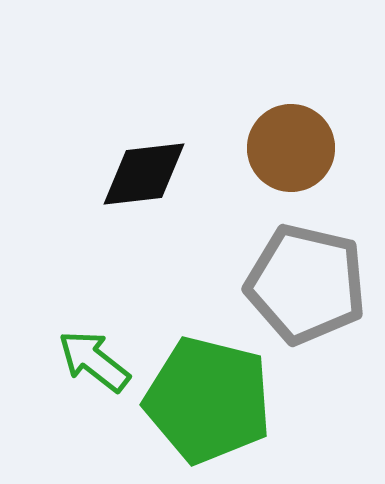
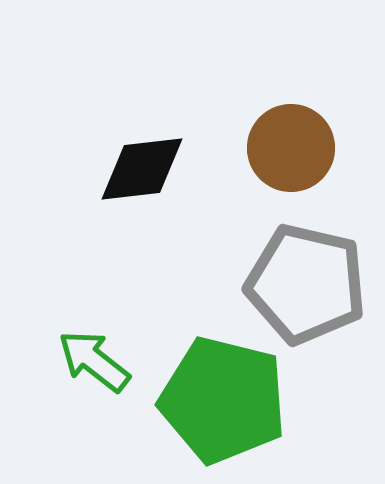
black diamond: moved 2 px left, 5 px up
green pentagon: moved 15 px right
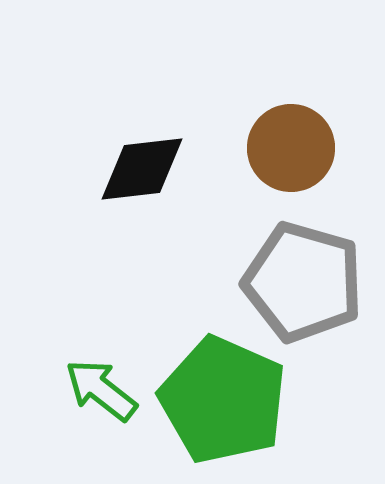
gray pentagon: moved 3 px left, 2 px up; rotated 3 degrees clockwise
green arrow: moved 7 px right, 29 px down
green pentagon: rotated 10 degrees clockwise
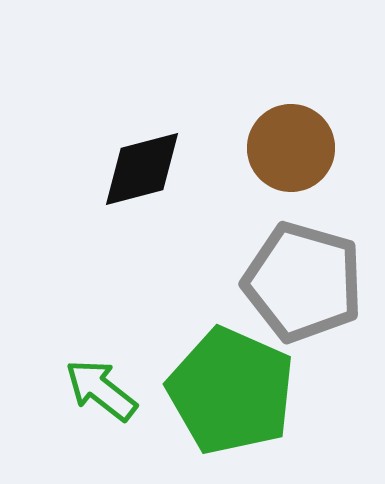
black diamond: rotated 8 degrees counterclockwise
green pentagon: moved 8 px right, 9 px up
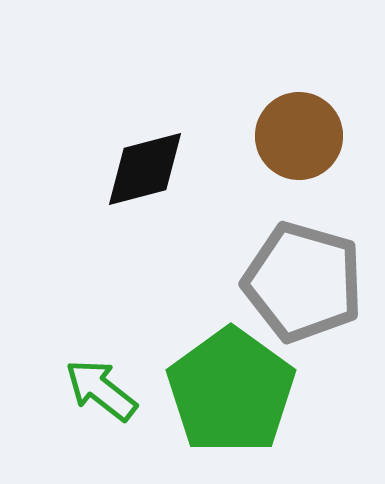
brown circle: moved 8 px right, 12 px up
black diamond: moved 3 px right
green pentagon: rotated 12 degrees clockwise
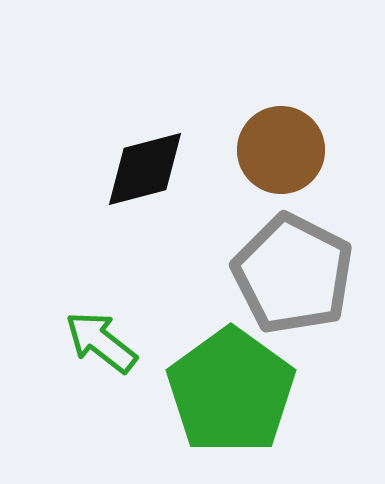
brown circle: moved 18 px left, 14 px down
gray pentagon: moved 10 px left, 8 px up; rotated 11 degrees clockwise
green arrow: moved 48 px up
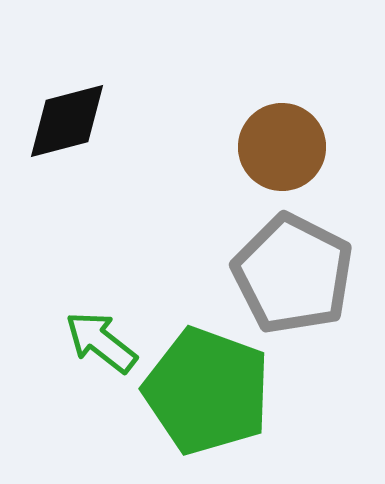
brown circle: moved 1 px right, 3 px up
black diamond: moved 78 px left, 48 px up
green pentagon: moved 24 px left; rotated 16 degrees counterclockwise
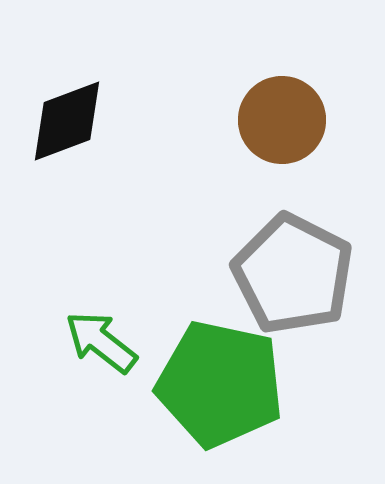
black diamond: rotated 6 degrees counterclockwise
brown circle: moved 27 px up
green pentagon: moved 13 px right, 7 px up; rotated 8 degrees counterclockwise
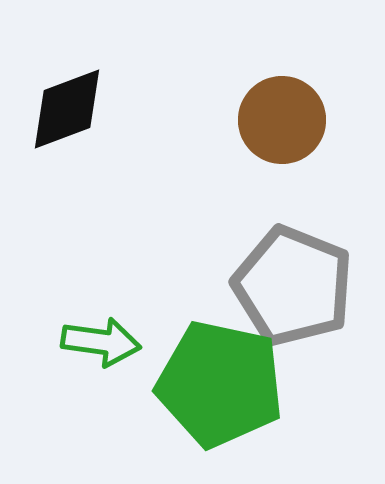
black diamond: moved 12 px up
gray pentagon: moved 12 px down; rotated 5 degrees counterclockwise
green arrow: rotated 150 degrees clockwise
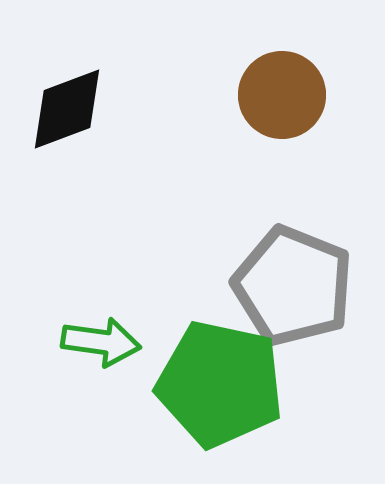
brown circle: moved 25 px up
